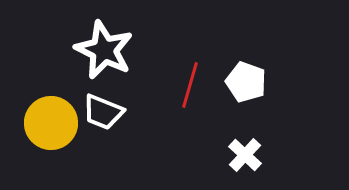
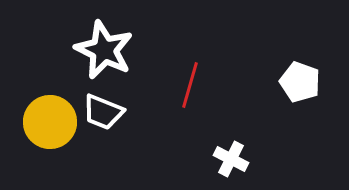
white pentagon: moved 54 px right
yellow circle: moved 1 px left, 1 px up
white cross: moved 14 px left, 4 px down; rotated 16 degrees counterclockwise
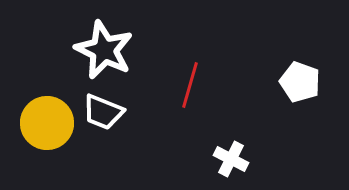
yellow circle: moved 3 px left, 1 px down
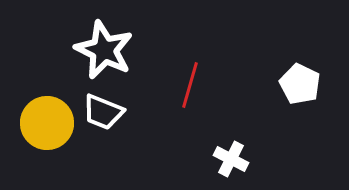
white pentagon: moved 2 px down; rotated 6 degrees clockwise
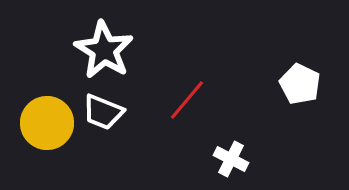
white star: rotated 6 degrees clockwise
red line: moved 3 px left, 15 px down; rotated 24 degrees clockwise
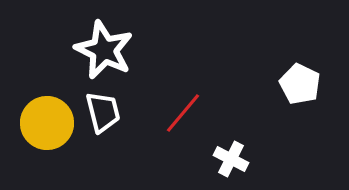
white star: rotated 6 degrees counterclockwise
red line: moved 4 px left, 13 px down
white trapezoid: rotated 126 degrees counterclockwise
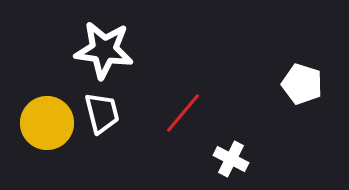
white star: rotated 18 degrees counterclockwise
white pentagon: moved 2 px right; rotated 9 degrees counterclockwise
white trapezoid: moved 1 px left, 1 px down
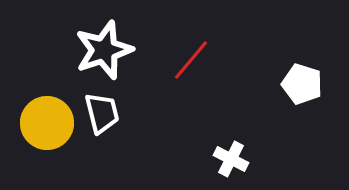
white star: rotated 26 degrees counterclockwise
red line: moved 8 px right, 53 px up
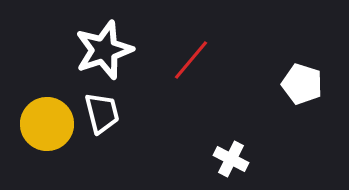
yellow circle: moved 1 px down
